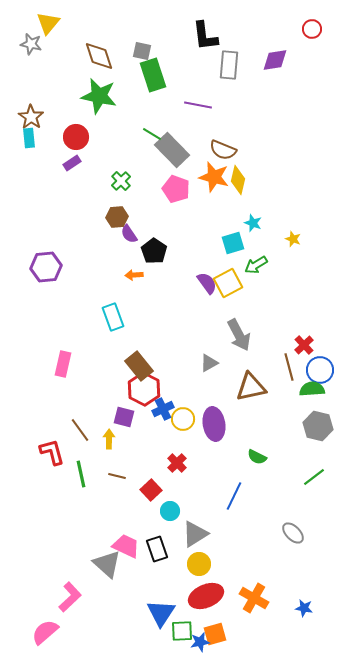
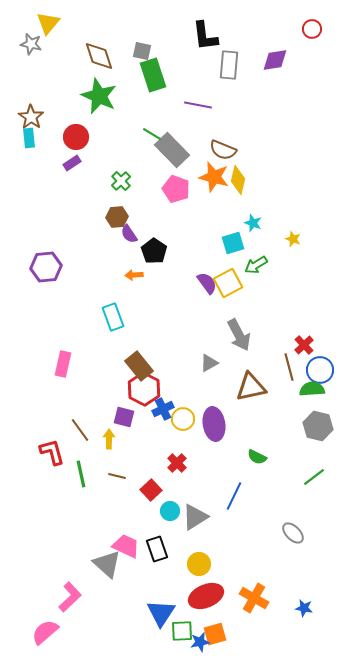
green star at (99, 96): rotated 12 degrees clockwise
gray triangle at (195, 534): moved 17 px up
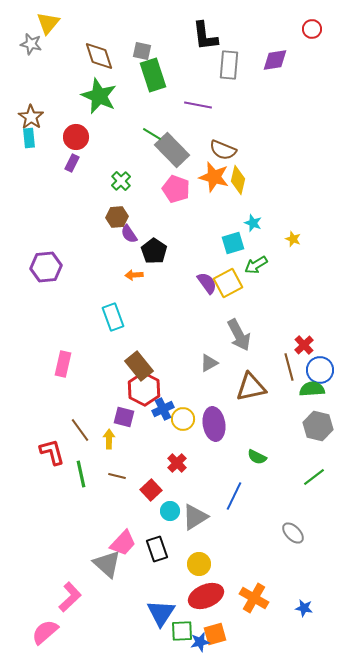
purple rectangle at (72, 163): rotated 30 degrees counterclockwise
pink trapezoid at (126, 546): moved 3 px left, 3 px up; rotated 108 degrees clockwise
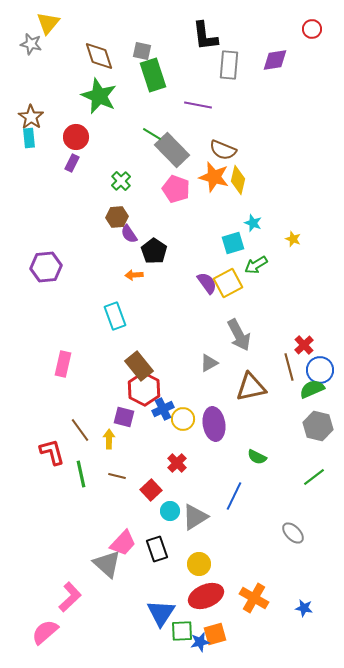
cyan rectangle at (113, 317): moved 2 px right, 1 px up
green semicircle at (312, 389): rotated 20 degrees counterclockwise
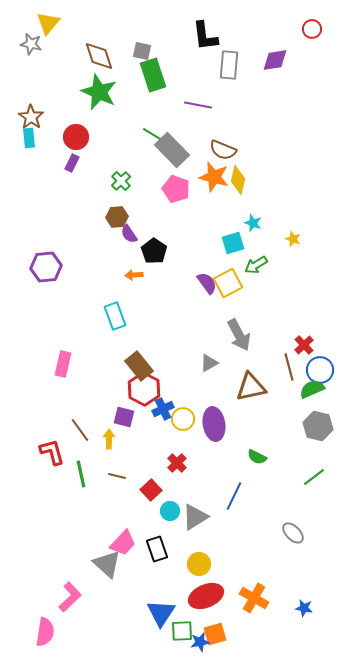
green star at (99, 96): moved 4 px up
pink semicircle at (45, 632): rotated 140 degrees clockwise
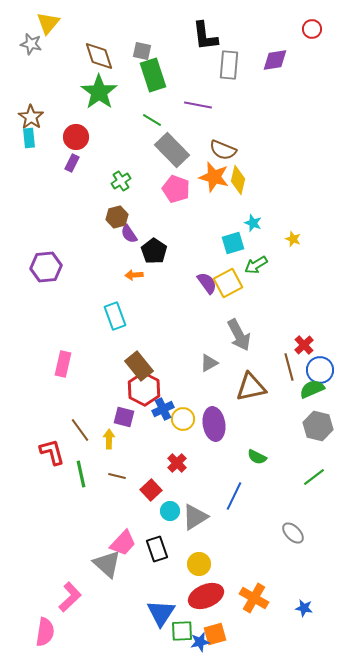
green star at (99, 92): rotated 12 degrees clockwise
green line at (152, 134): moved 14 px up
green cross at (121, 181): rotated 12 degrees clockwise
brown hexagon at (117, 217): rotated 10 degrees counterclockwise
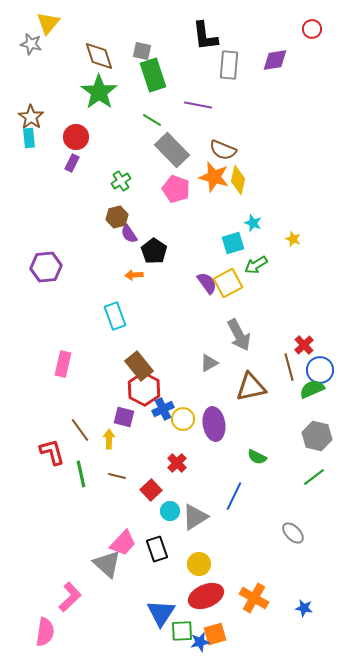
gray hexagon at (318, 426): moved 1 px left, 10 px down
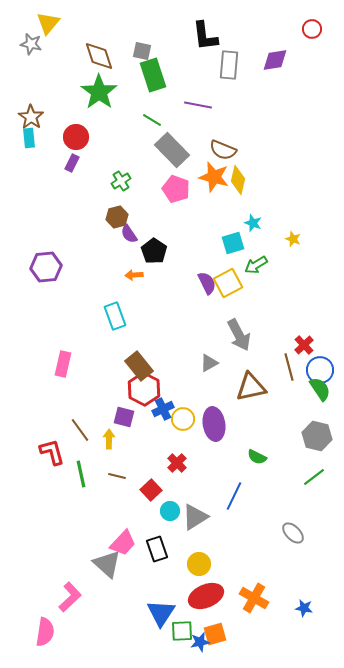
purple semicircle at (207, 283): rotated 10 degrees clockwise
green semicircle at (312, 389): moved 8 px right; rotated 80 degrees clockwise
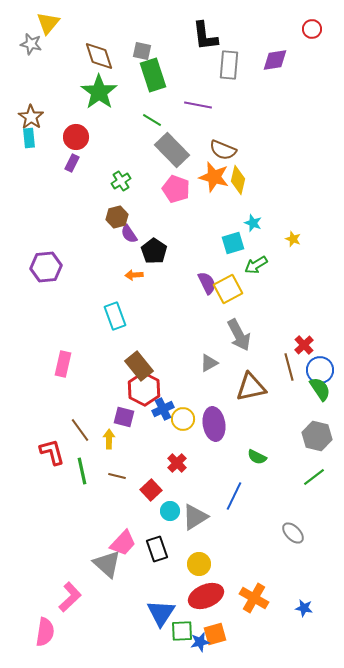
yellow square at (228, 283): moved 6 px down
green line at (81, 474): moved 1 px right, 3 px up
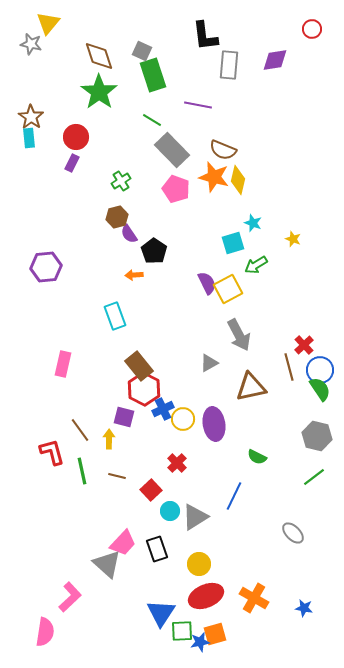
gray square at (142, 51): rotated 12 degrees clockwise
